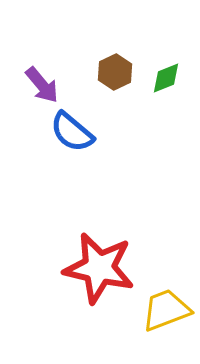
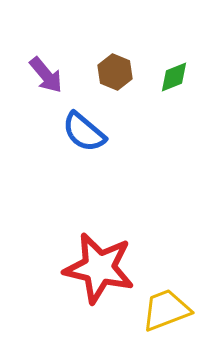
brown hexagon: rotated 12 degrees counterclockwise
green diamond: moved 8 px right, 1 px up
purple arrow: moved 4 px right, 10 px up
blue semicircle: moved 12 px right
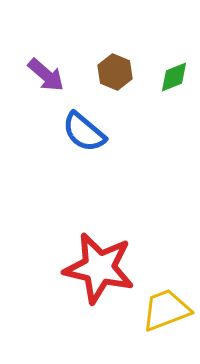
purple arrow: rotated 9 degrees counterclockwise
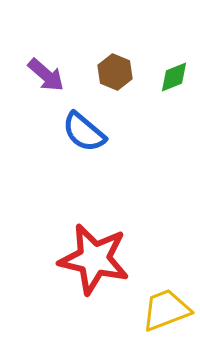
red star: moved 5 px left, 9 px up
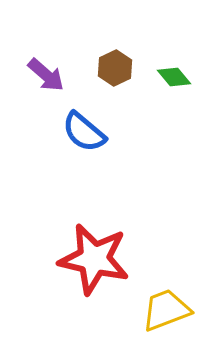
brown hexagon: moved 4 px up; rotated 12 degrees clockwise
green diamond: rotated 72 degrees clockwise
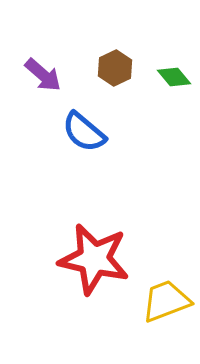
purple arrow: moved 3 px left
yellow trapezoid: moved 9 px up
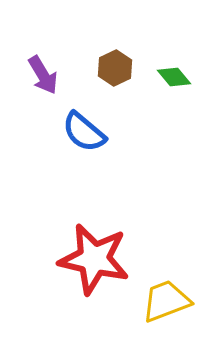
purple arrow: rotated 18 degrees clockwise
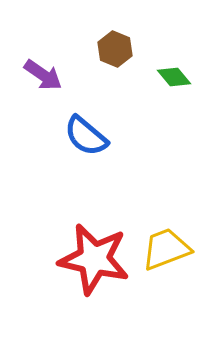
brown hexagon: moved 19 px up; rotated 12 degrees counterclockwise
purple arrow: rotated 24 degrees counterclockwise
blue semicircle: moved 2 px right, 4 px down
yellow trapezoid: moved 52 px up
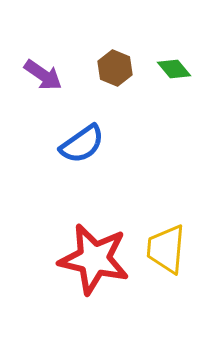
brown hexagon: moved 19 px down
green diamond: moved 8 px up
blue semicircle: moved 4 px left, 8 px down; rotated 75 degrees counterclockwise
yellow trapezoid: rotated 64 degrees counterclockwise
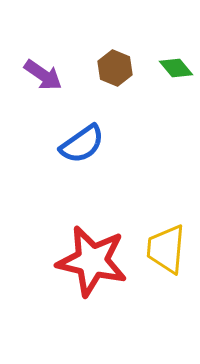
green diamond: moved 2 px right, 1 px up
red star: moved 2 px left, 2 px down
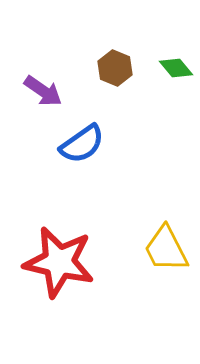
purple arrow: moved 16 px down
yellow trapezoid: rotated 32 degrees counterclockwise
red star: moved 33 px left, 1 px down
